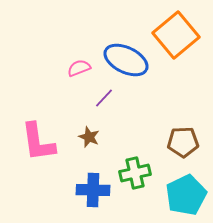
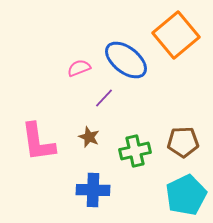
blue ellipse: rotated 12 degrees clockwise
green cross: moved 22 px up
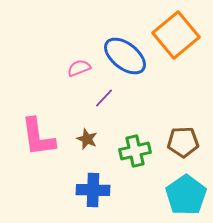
blue ellipse: moved 1 px left, 4 px up
brown star: moved 2 px left, 2 px down
pink L-shape: moved 5 px up
cyan pentagon: rotated 9 degrees counterclockwise
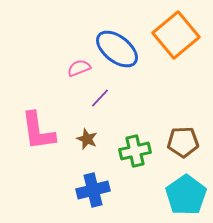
blue ellipse: moved 8 px left, 7 px up
purple line: moved 4 px left
pink L-shape: moved 6 px up
blue cross: rotated 16 degrees counterclockwise
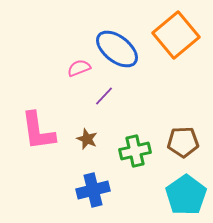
purple line: moved 4 px right, 2 px up
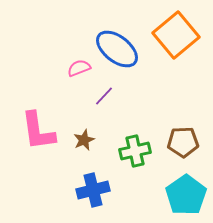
brown star: moved 3 px left, 1 px down; rotated 25 degrees clockwise
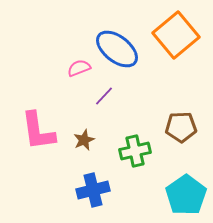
brown pentagon: moved 2 px left, 15 px up
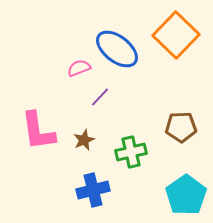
orange square: rotated 6 degrees counterclockwise
purple line: moved 4 px left, 1 px down
green cross: moved 4 px left, 1 px down
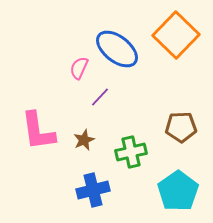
pink semicircle: rotated 45 degrees counterclockwise
cyan pentagon: moved 8 px left, 4 px up
